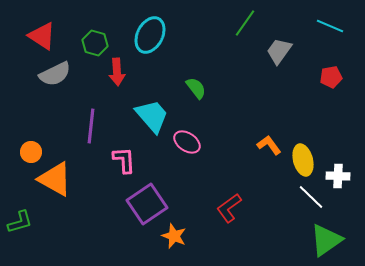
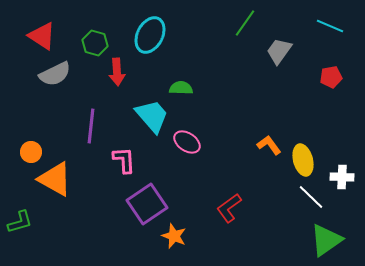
green semicircle: moved 15 px left; rotated 50 degrees counterclockwise
white cross: moved 4 px right, 1 px down
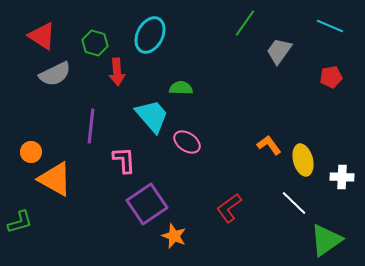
white line: moved 17 px left, 6 px down
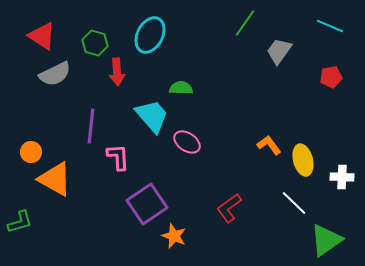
pink L-shape: moved 6 px left, 3 px up
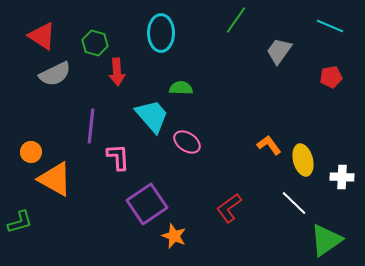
green line: moved 9 px left, 3 px up
cyan ellipse: moved 11 px right, 2 px up; rotated 27 degrees counterclockwise
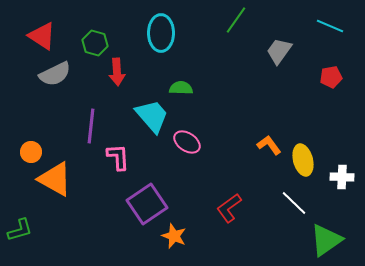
green L-shape: moved 8 px down
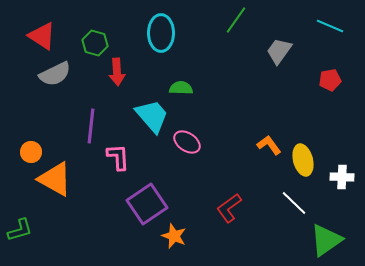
red pentagon: moved 1 px left, 3 px down
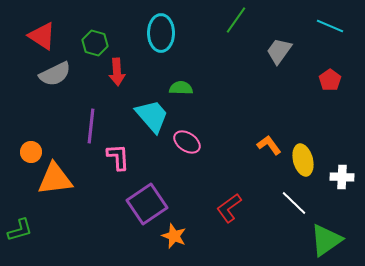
red pentagon: rotated 25 degrees counterclockwise
orange triangle: rotated 36 degrees counterclockwise
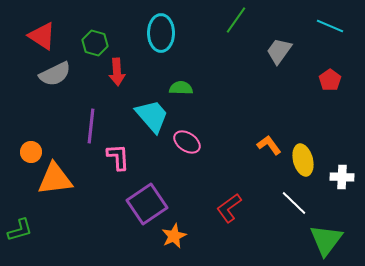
orange star: rotated 25 degrees clockwise
green triangle: rotated 18 degrees counterclockwise
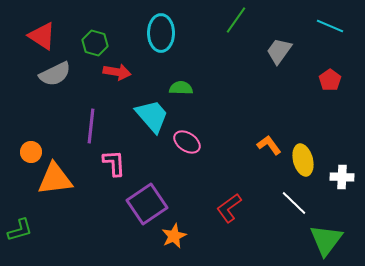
red arrow: rotated 76 degrees counterclockwise
pink L-shape: moved 4 px left, 6 px down
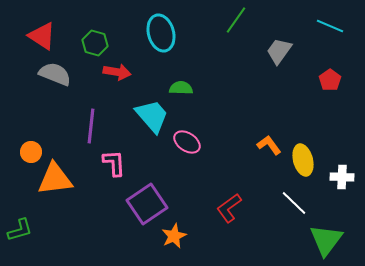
cyan ellipse: rotated 15 degrees counterclockwise
gray semicircle: rotated 132 degrees counterclockwise
